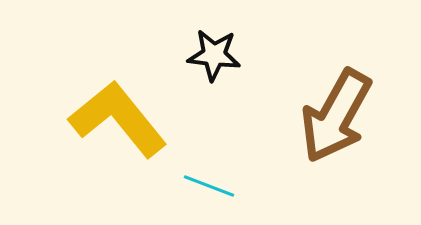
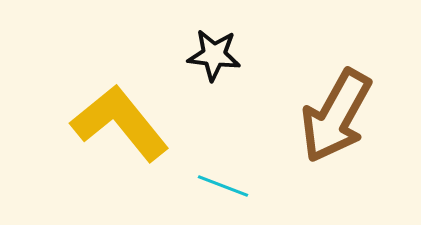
yellow L-shape: moved 2 px right, 4 px down
cyan line: moved 14 px right
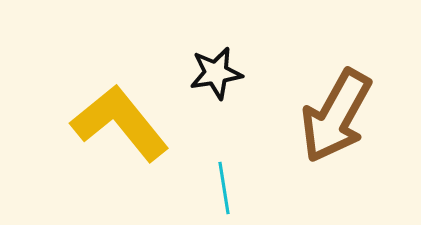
black star: moved 2 px right, 18 px down; rotated 16 degrees counterclockwise
cyan line: moved 1 px right, 2 px down; rotated 60 degrees clockwise
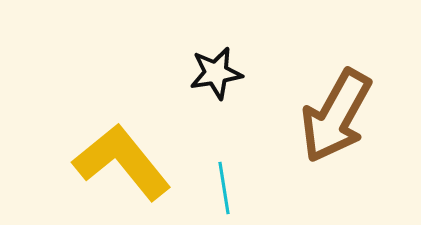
yellow L-shape: moved 2 px right, 39 px down
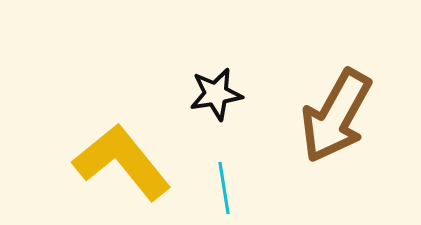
black star: moved 21 px down
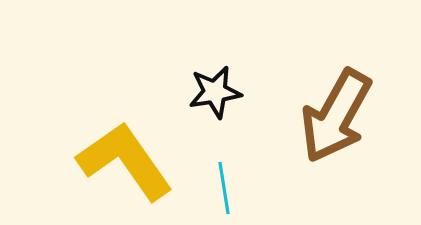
black star: moved 1 px left, 2 px up
yellow L-shape: moved 3 px right, 1 px up; rotated 4 degrees clockwise
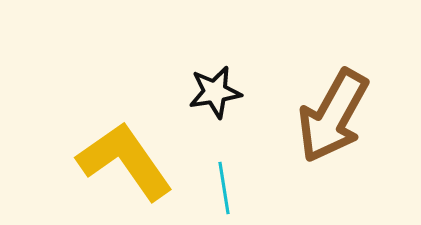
brown arrow: moved 3 px left
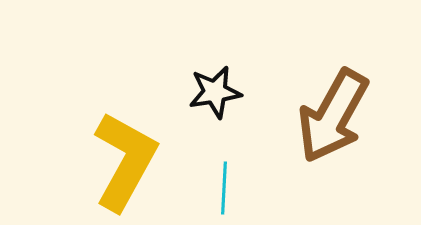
yellow L-shape: rotated 64 degrees clockwise
cyan line: rotated 12 degrees clockwise
